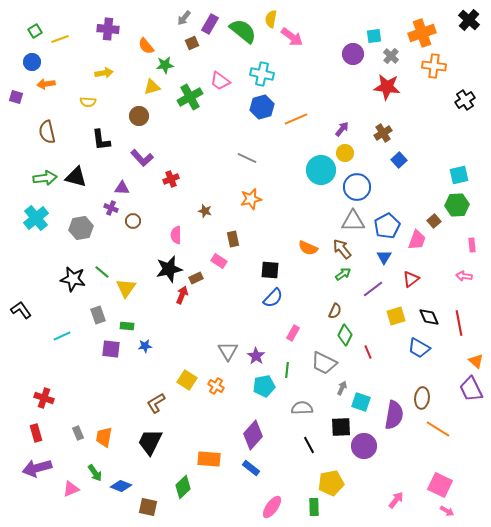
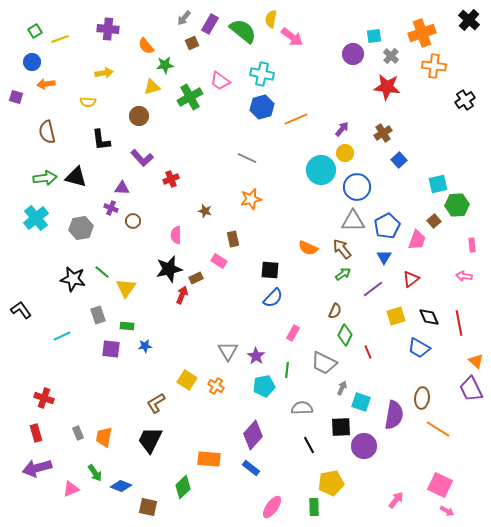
cyan square at (459, 175): moved 21 px left, 9 px down
black trapezoid at (150, 442): moved 2 px up
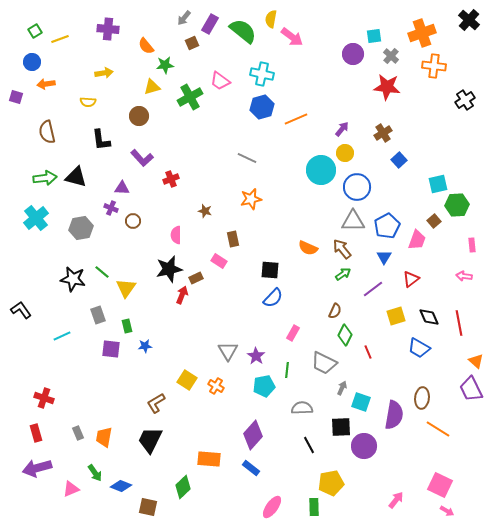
green rectangle at (127, 326): rotated 72 degrees clockwise
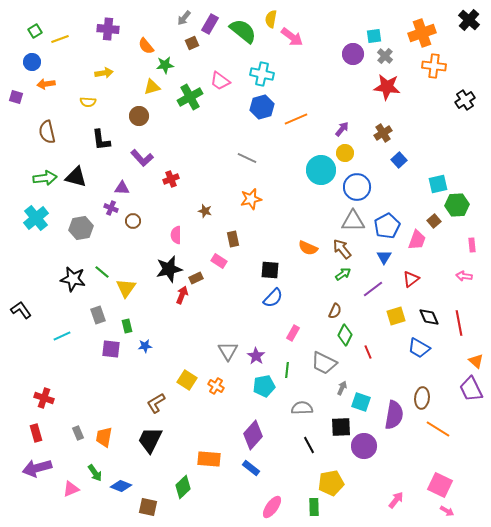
gray cross at (391, 56): moved 6 px left
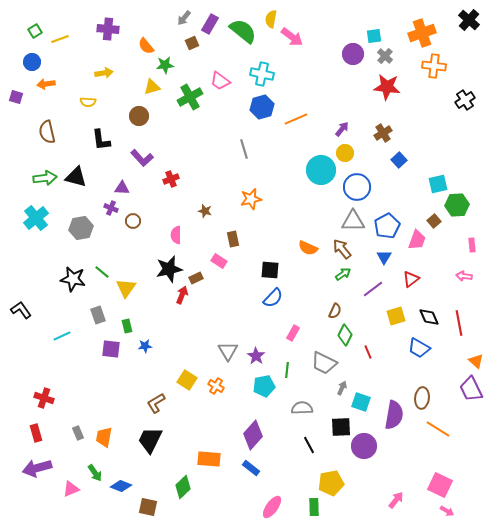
gray line at (247, 158): moved 3 px left, 9 px up; rotated 48 degrees clockwise
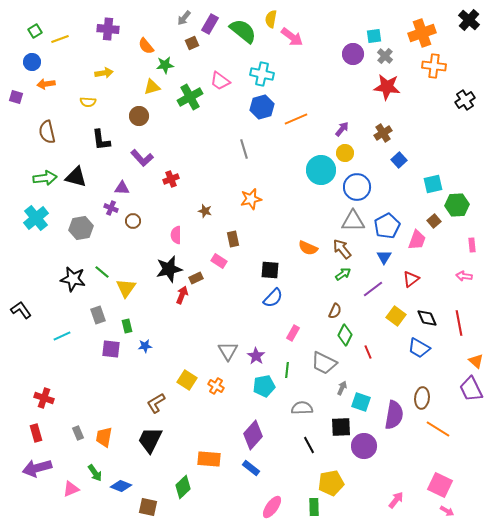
cyan square at (438, 184): moved 5 px left
yellow square at (396, 316): rotated 36 degrees counterclockwise
black diamond at (429, 317): moved 2 px left, 1 px down
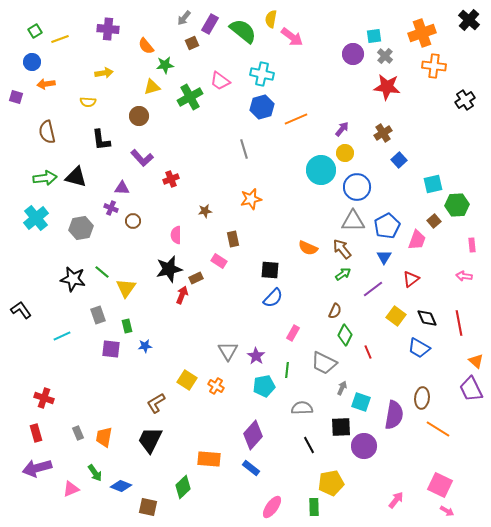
brown star at (205, 211): rotated 24 degrees counterclockwise
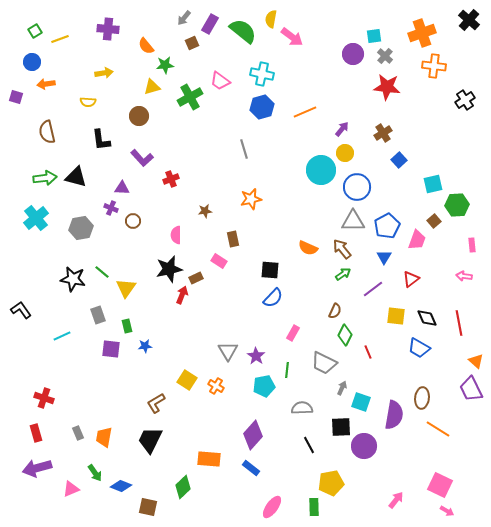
orange line at (296, 119): moved 9 px right, 7 px up
yellow square at (396, 316): rotated 30 degrees counterclockwise
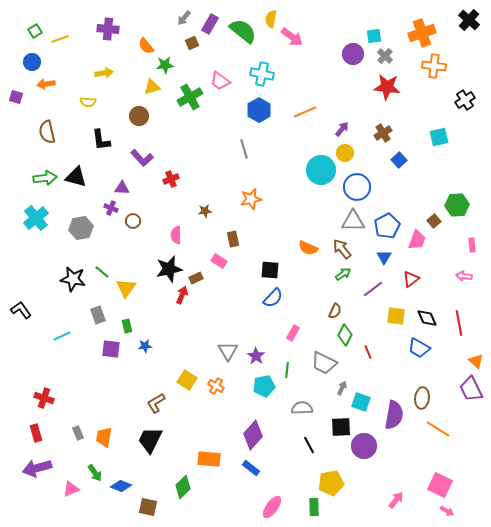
blue hexagon at (262, 107): moved 3 px left, 3 px down; rotated 15 degrees counterclockwise
cyan square at (433, 184): moved 6 px right, 47 px up
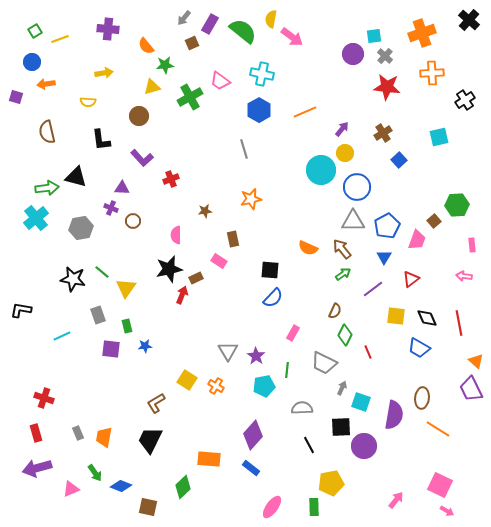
orange cross at (434, 66): moved 2 px left, 7 px down; rotated 10 degrees counterclockwise
green arrow at (45, 178): moved 2 px right, 10 px down
black L-shape at (21, 310): rotated 45 degrees counterclockwise
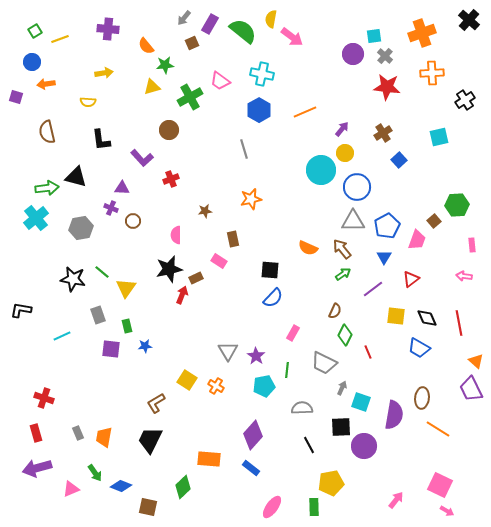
brown circle at (139, 116): moved 30 px right, 14 px down
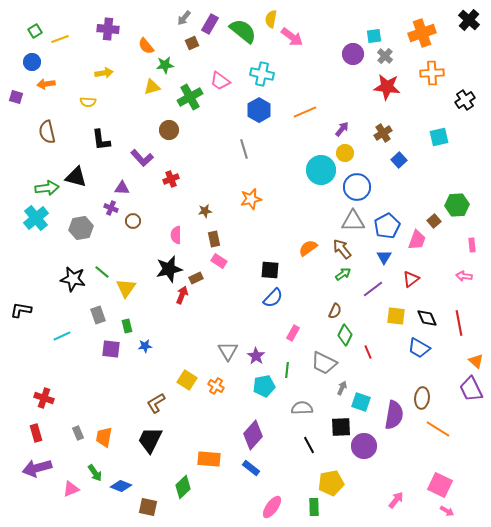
brown rectangle at (233, 239): moved 19 px left
orange semicircle at (308, 248): rotated 120 degrees clockwise
